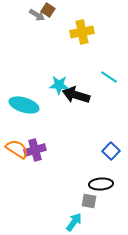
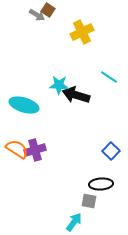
yellow cross: rotated 15 degrees counterclockwise
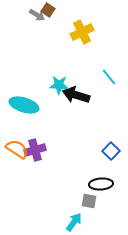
cyan line: rotated 18 degrees clockwise
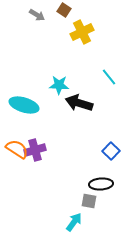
brown square: moved 16 px right
black arrow: moved 3 px right, 8 px down
